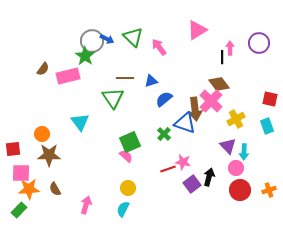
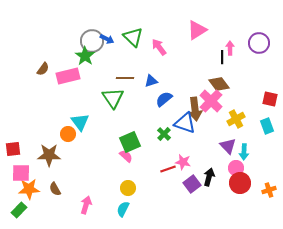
orange circle at (42, 134): moved 26 px right
red circle at (240, 190): moved 7 px up
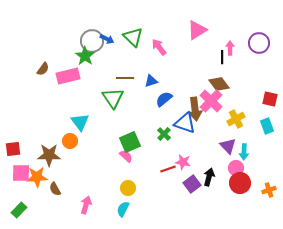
orange circle at (68, 134): moved 2 px right, 7 px down
orange star at (29, 189): moved 8 px right, 12 px up
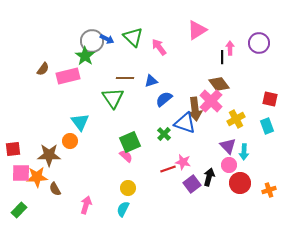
pink circle at (236, 168): moved 7 px left, 3 px up
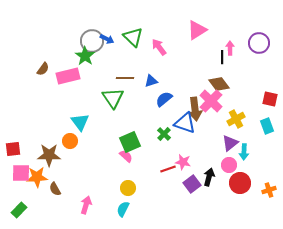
purple triangle at (228, 146): moved 2 px right, 3 px up; rotated 36 degrees clockwise
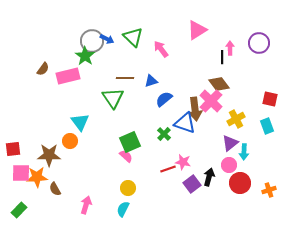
pink arrow at (159, 47): moved 2 px right, 2 px down
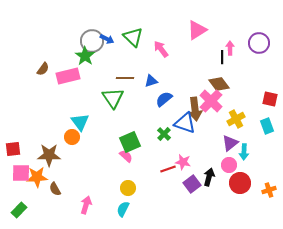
orange circle at (70, 141): moved 2 px right, 4 px up
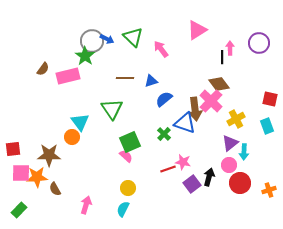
green triangle at (113, 98): moved 1 px left, 11 px down
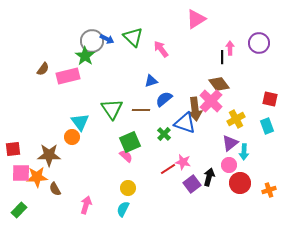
pink triangle at (197, 30): moved 1 px left, 11 px up
brown line at (125, 78): moved 16 px right, 32 px down
red line at (168, 169): rotated 14 degrees counterclockwise
